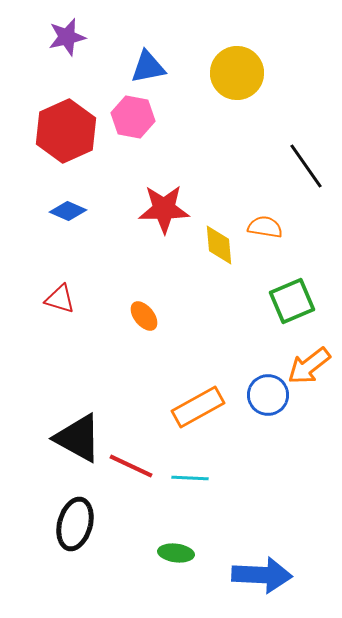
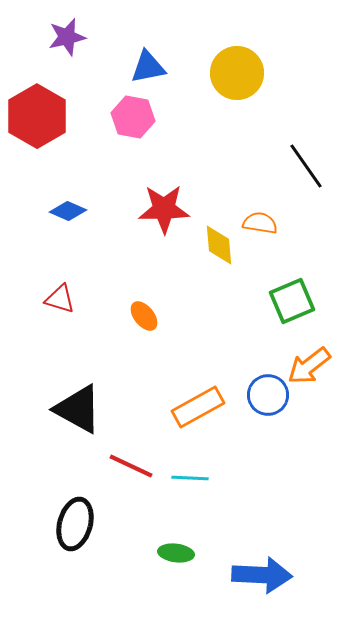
red hexagon: moved 29 px left, 15 px up; rotated 6 degrees counterclockwise
orange semicircle: moved 5 px left, 4 px up
black triangle: moved 29 px up
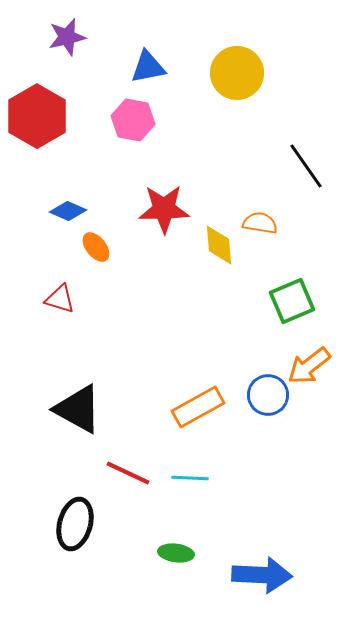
pink hexagon: moved 3 px down
orange ellipse: moved 48 px left, 69 px up
red line: moved 3 px left, 7 px down
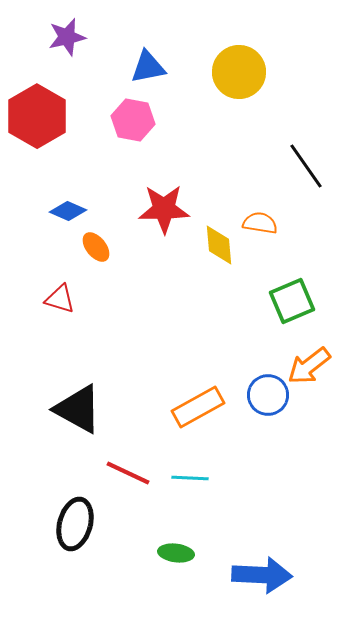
yellow circle: moved 2 px right, 1 px up
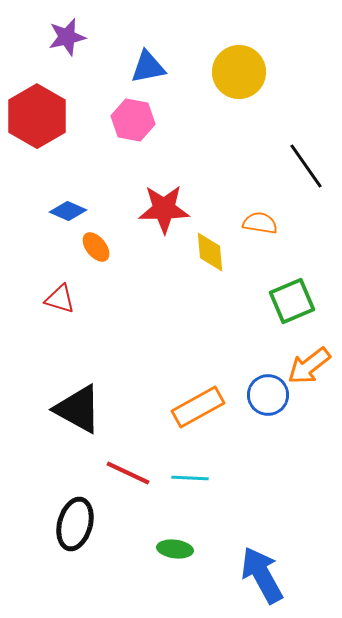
yellow diamond: moved 9 px left, 7 px down
green ellipse: moved 1 px left, 4 px up
blue arrow: rotated 122 degrees counterclockwise
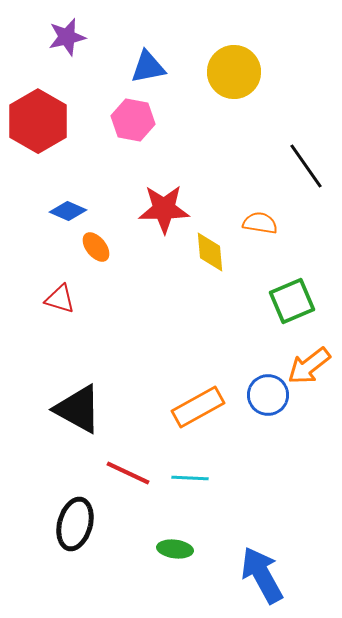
yellow circle: moved 5 px left
red hexagon: moved 1 px right, 5 px down
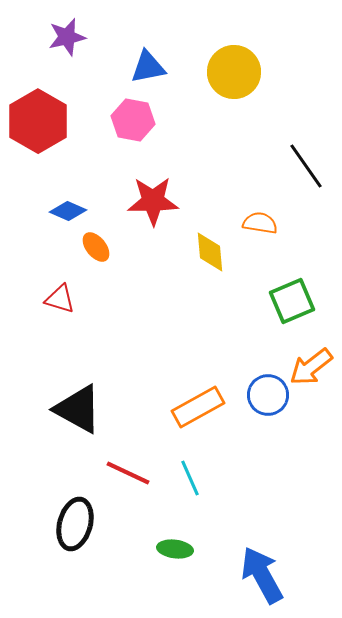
red star: moved 11 px left, 8 px up
orange arrow: moved 2 px right, 1 px down
cyan line: rotated 63 degrees clockwise
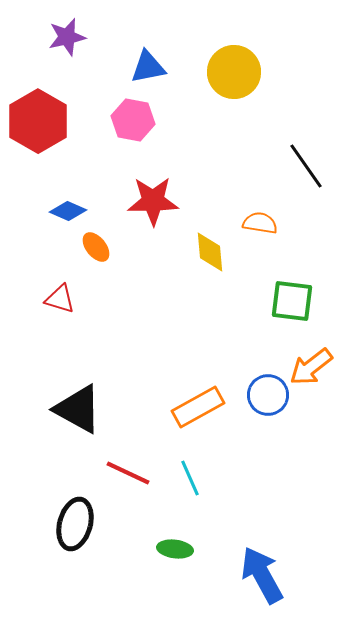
green square: rotated 30 degrees clockwise
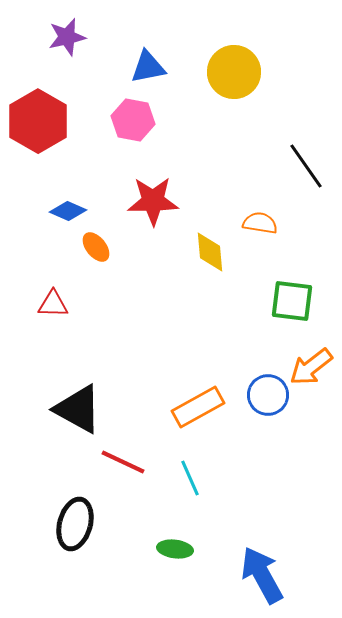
red triangle: moved 7 px left, 5 px down; rotated 16 degrees counterclockwise
red line: moved 5 px left, 11 px up
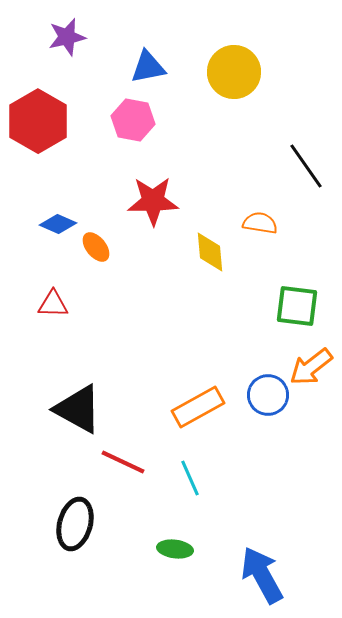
blue diamond: moved 10 px left, 13 px down
green square: moved 5 px right, 5 px down
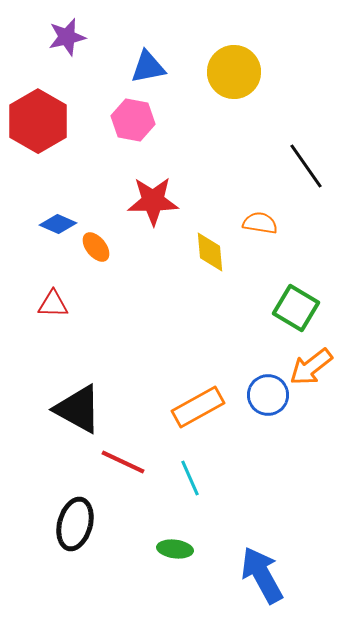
green square: moved 1 px left, 2 px down; rotated 24 degrees clockwise
